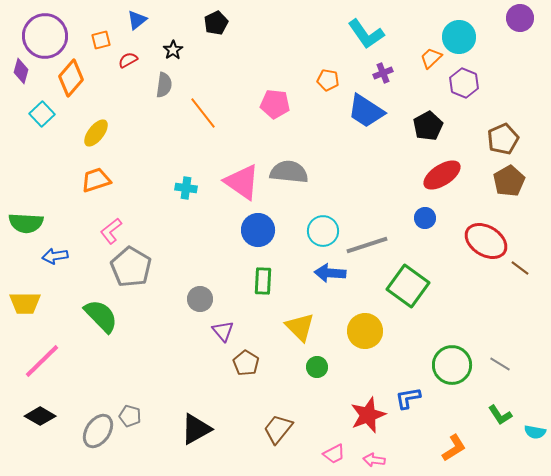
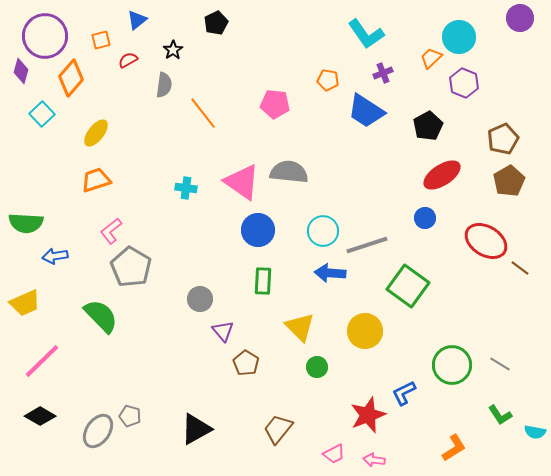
yellow trapezoid at (25, 303): rotated 24 degrees counterclockwise
blue L-shape at (408, 398): moved 4 px left, 5 px up; rotated 16 degrees counterclockwise
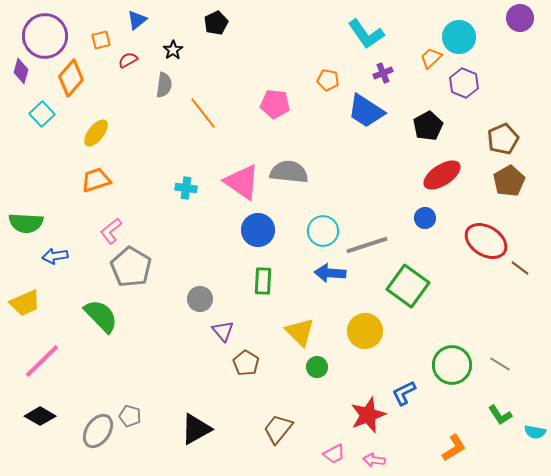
yellow triangle at (300, 327): moved 5 px down
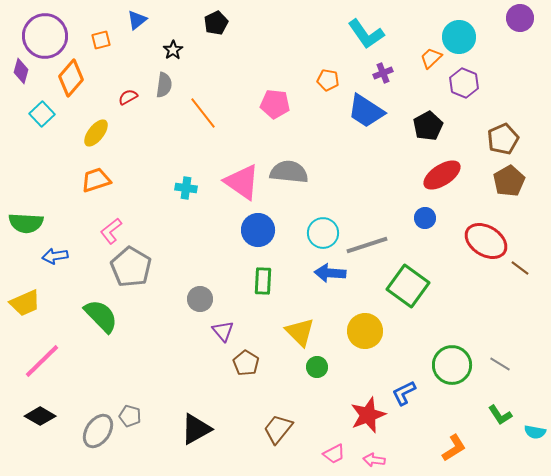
red semicircle at (128, 60): moved 37 px down
cyan circle at (323, 231): moved 2 px down
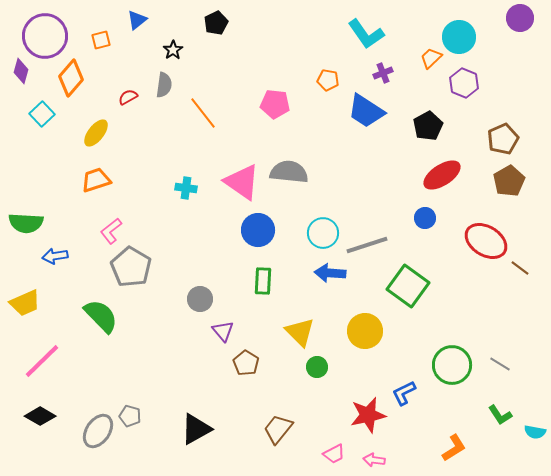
red star at (368, 415): rotated 9 degrees clockwise
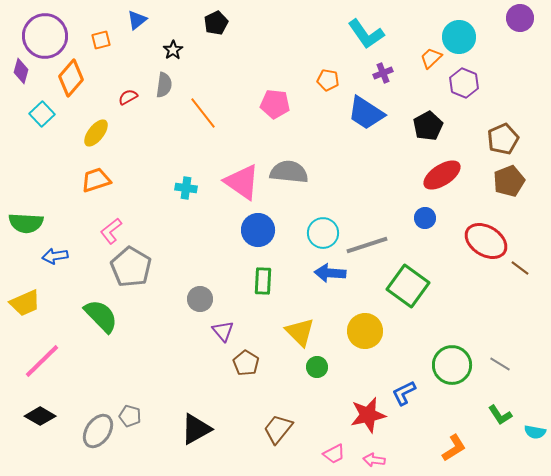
blue trapezoid at (366, 111): moved 2 px down
brown pentagon at (509, 181): rotated 8 degrees clockwise
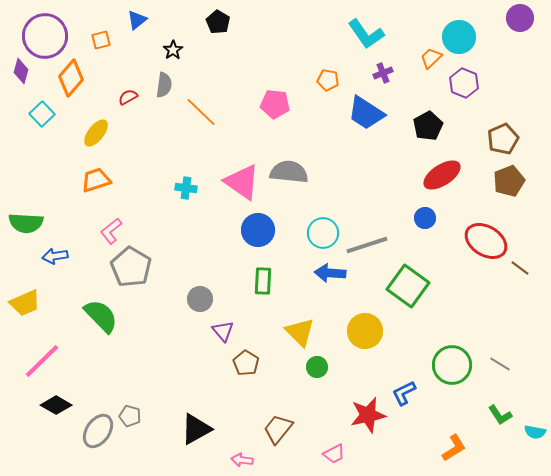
black pentagon at (216, 23): moved 2 px right, 1 px up; rotated 15 degrees counterclockwise
orange line at (203, 113): moved 2 px left, 1 px up; rotated 8 degrees counterclockwise
black diamond at (40, 416): moved 16 px right, 11 px up
pink arrow at (374, 460): moved 132 px left
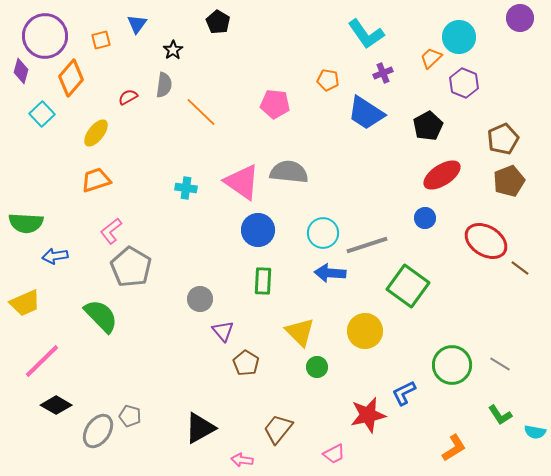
blue triangle at (137, 20): moved 4 px down; rotated 15 degrees counterclockwise
black triangle at (196, 429): moved 4 px right, 1 px up
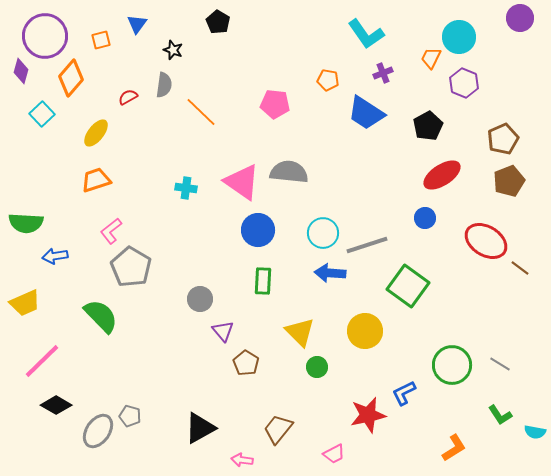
black star at (173, 50): rotated 18 degrees counterclockwise
orange trapezoid at (431, 58): rotated 20 degrees counterclockwise
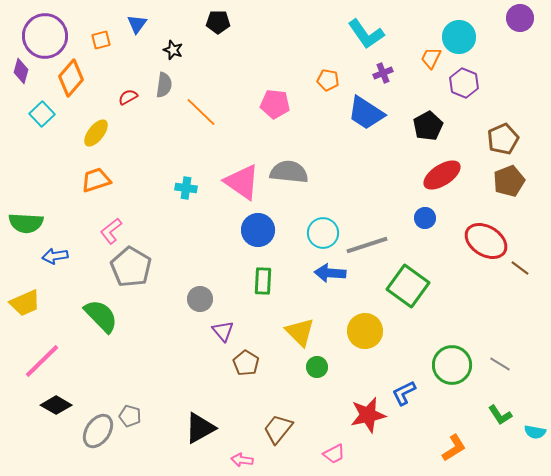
black pentagon at (218, 22): rotated 30 degrees counterclockwise
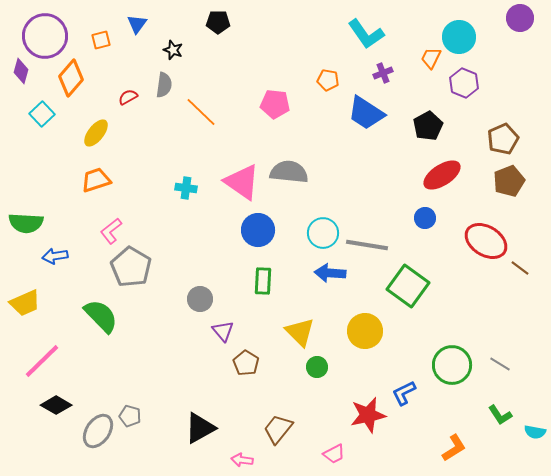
gray line at (367, 245): rotated 27 degrees clockwise
